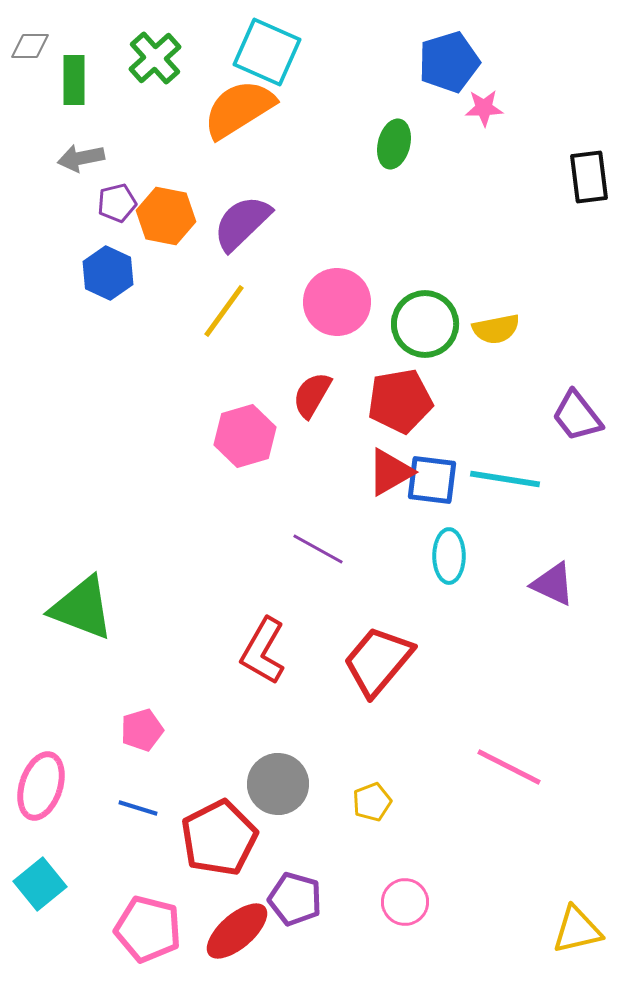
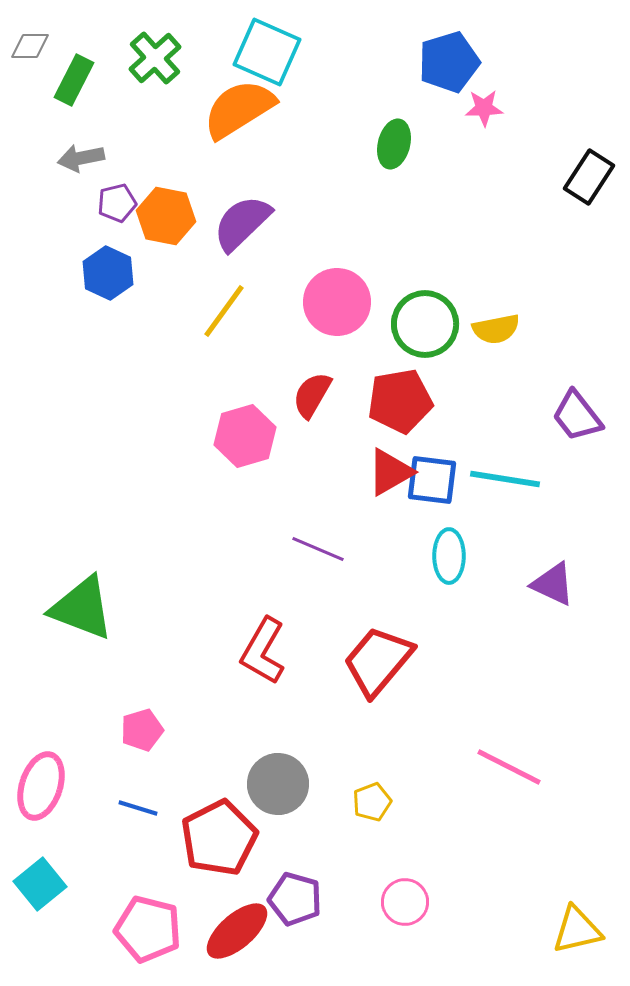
green rectangle at (74, 80): rotated 27 degrees clockwise
black rectangle at (589, 177): rotated 40 degrees clockwise
purple line at (318, 549): rotated 6 degrees counterclockwise
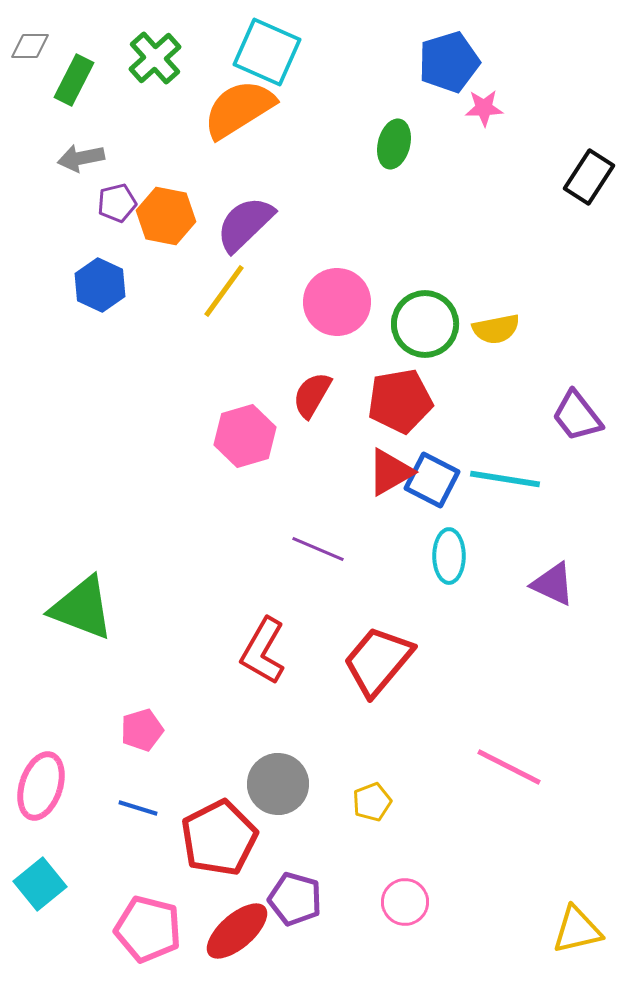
purple semicircle at (242, 223): moved 3 px right, 1 px down
blue hexagon at (108, 273): moved 8 px left, 12 px down
yellow line at (224, 311): moved 20 px up
blue square at (432, 480): rotated 20 degrees clockwise
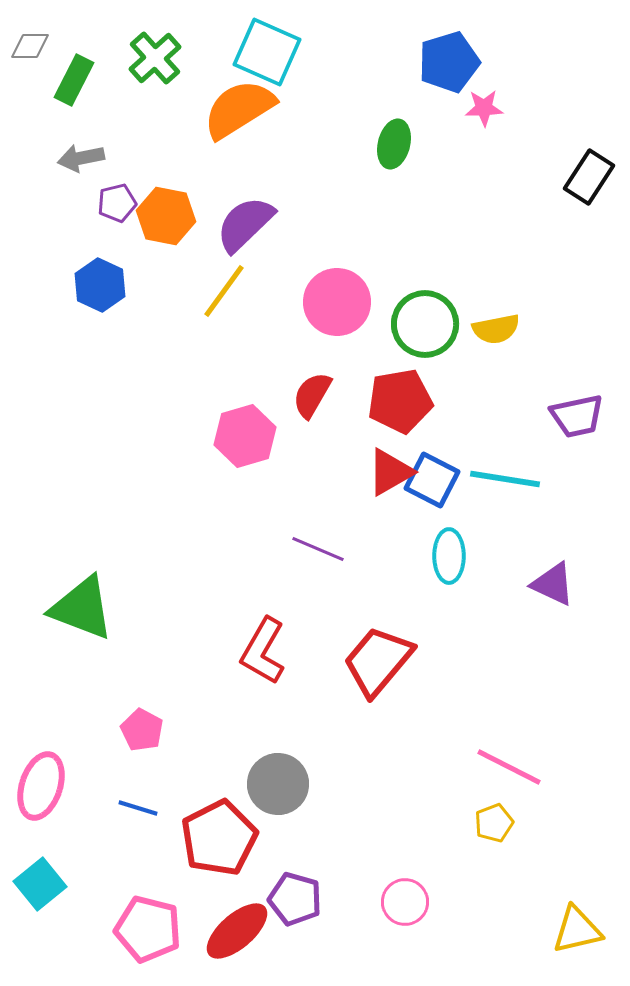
purple trapezoid at (577, 416): rotated 64 degrees counterclockwise
pink pentagon at (142, 730): rotated 27 degrees counterclockwise
yellow pentagon at (372, 802): moved 122 px right, 21 px down
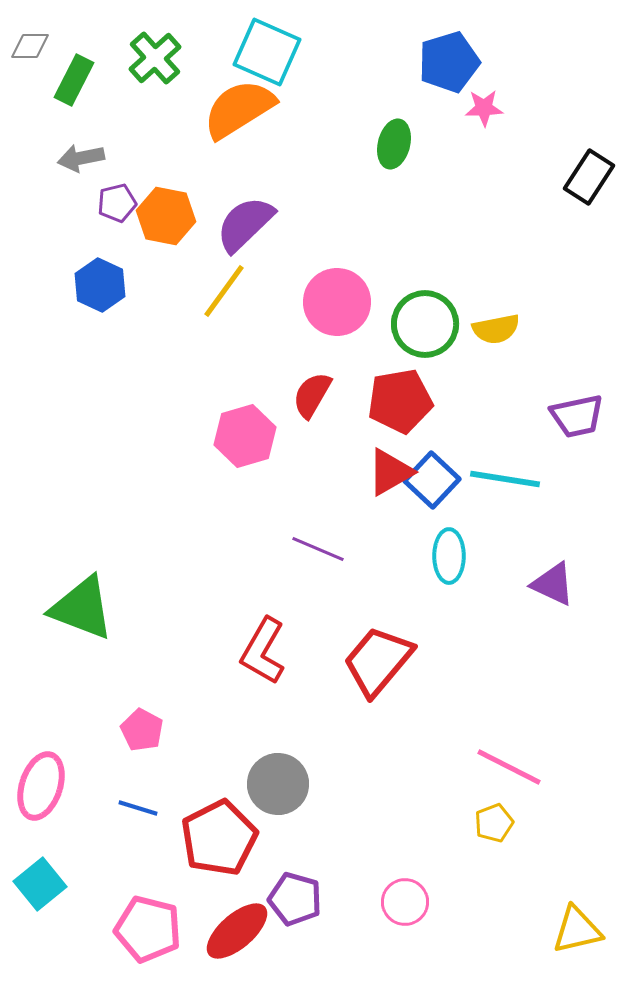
blue square at (432, 480): rotated 16 degrees clockwise
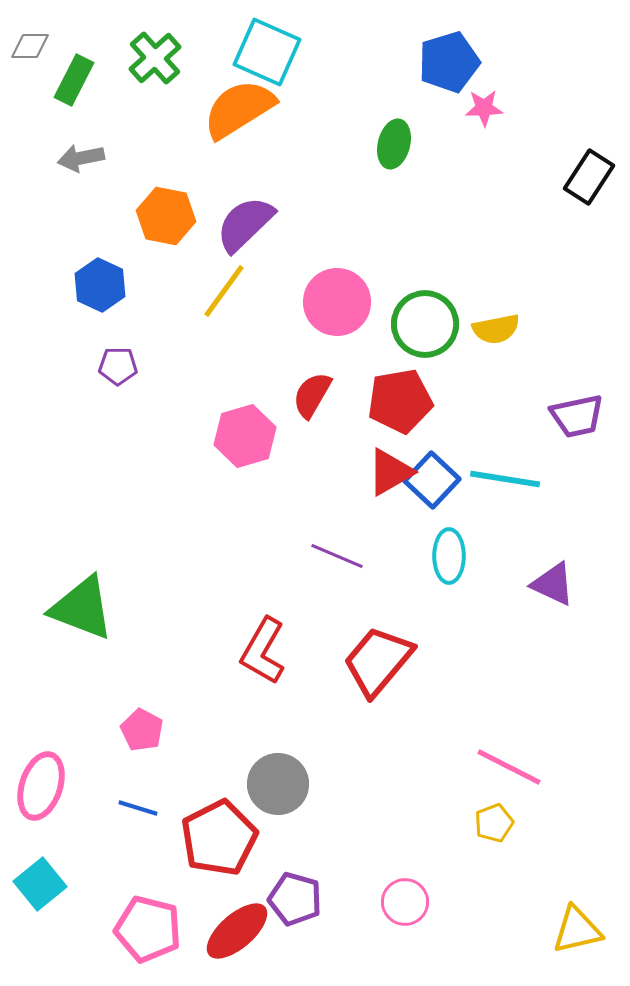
purple pentagon at (117, 203): moved 1 px right, 163 px down; rotated 15 degrees clockwise
purple line at (318, 549): moved 19 px right, 7 px down
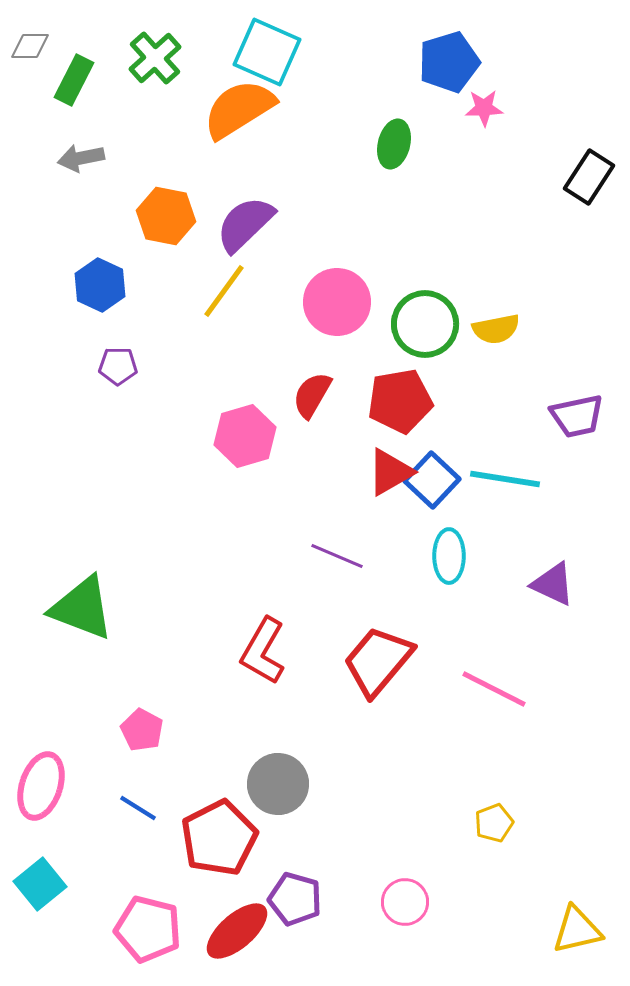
pink line at (509, 767): moved 15 px left, 78 px up
blue line at (138, 808): rotated 15 degrees clockwise
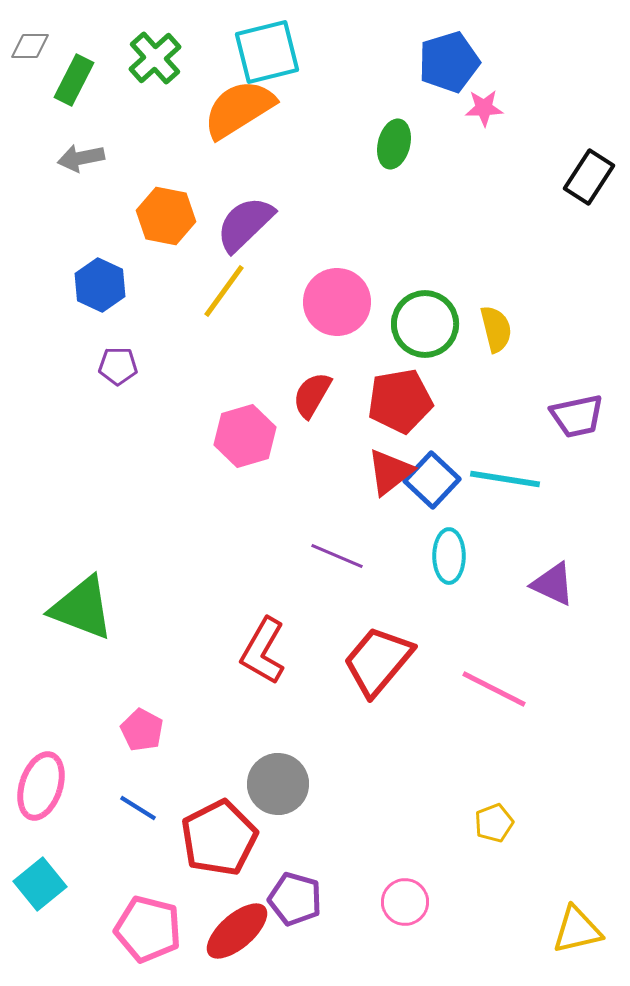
cyan square at (267, 52): rotated 38 degrees counterclockwise
yellow semicircle at (496, 329): rotated 93 degrees counterclockwise
red triangle at (390, 472): rotated 8 degrees counterclockwise
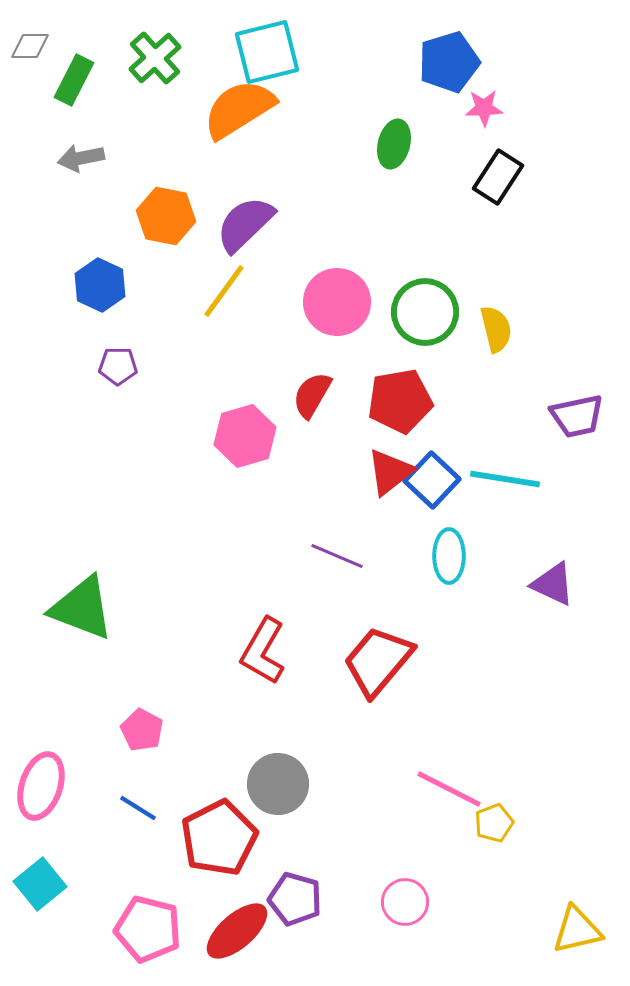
black rectangle at (589, 177): moved 91 px left
green circle at (425, 324): moved 12 px up
pink line at (494, 689): moved 45 px left, 100 px down
